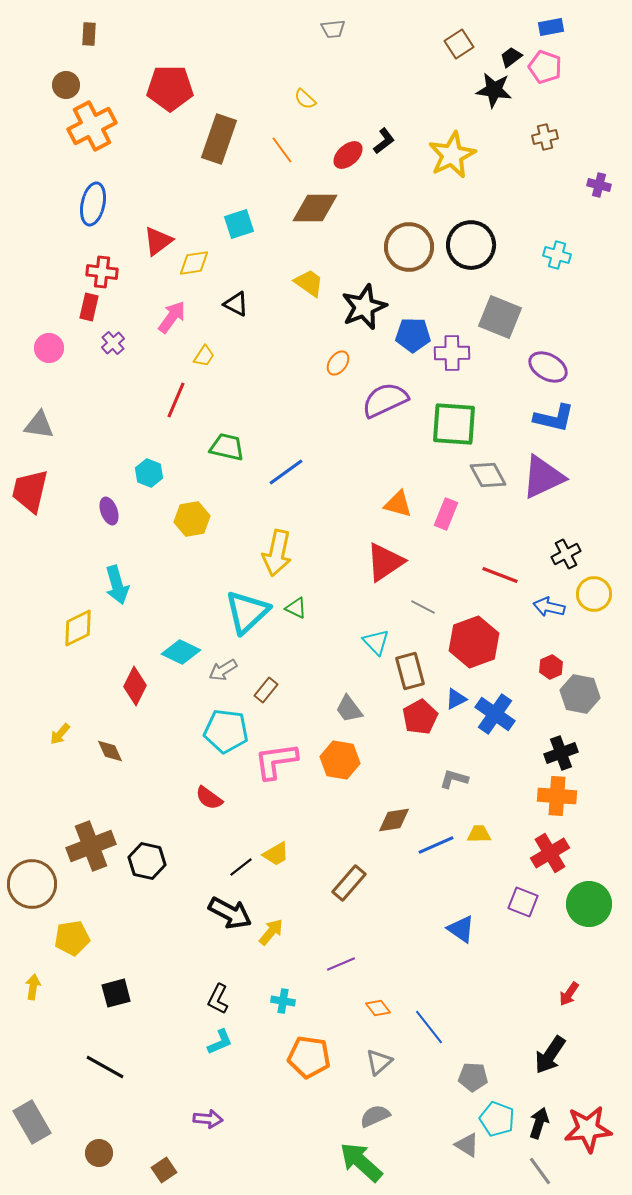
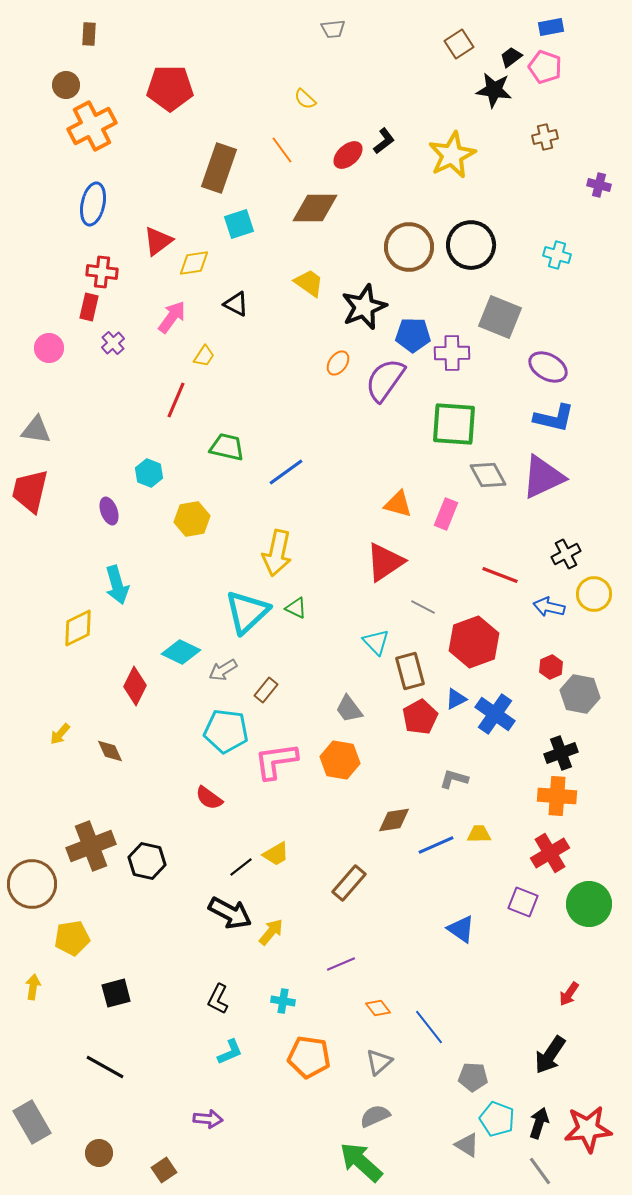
brown rectangle at (219, 139): moved 29 px down
purple semicircle at (385, 400): moved 20 px up; rotated 30 degrees counterclockwise
gray triangle at (39, 425): moved 3 px left, 5 px down
cyan L-shape at (220, 1042): moved 10 px right, 10 px down
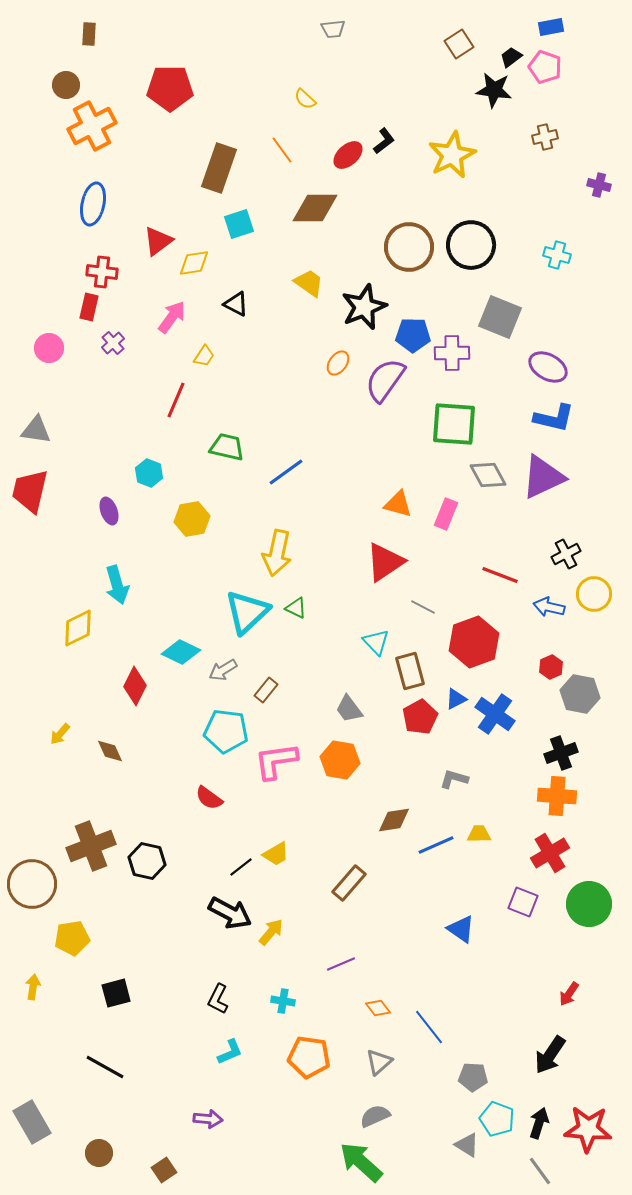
red star at (588, 1129): rotated 9 degrees clockwise
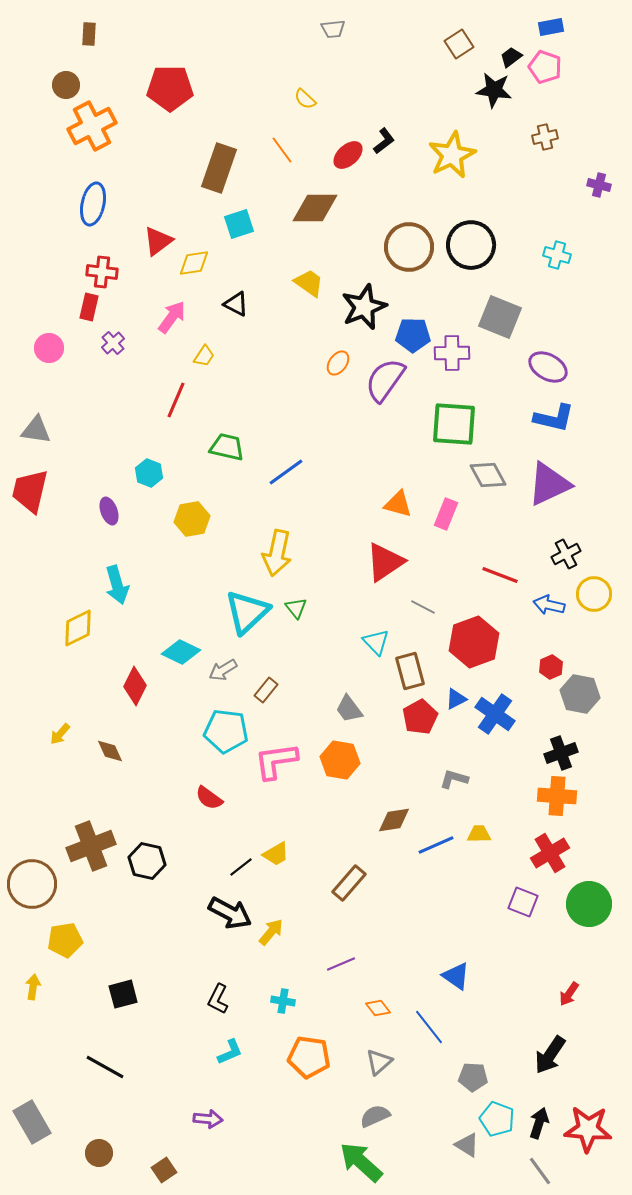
purple triangle at (543, 477): moved 6 px right, 7 px down
blue arrow at (549, 607): moved 2 px up
green triangle at (296, 608): rotated 25 degrees clockwise
blue triangle at (461, 929): moved 5 px left, 47 px down
yellow pentagon at (72, 938): moved 7 px left, 2 px down
black square at (116, 993): moved 7 px right, 1 px down
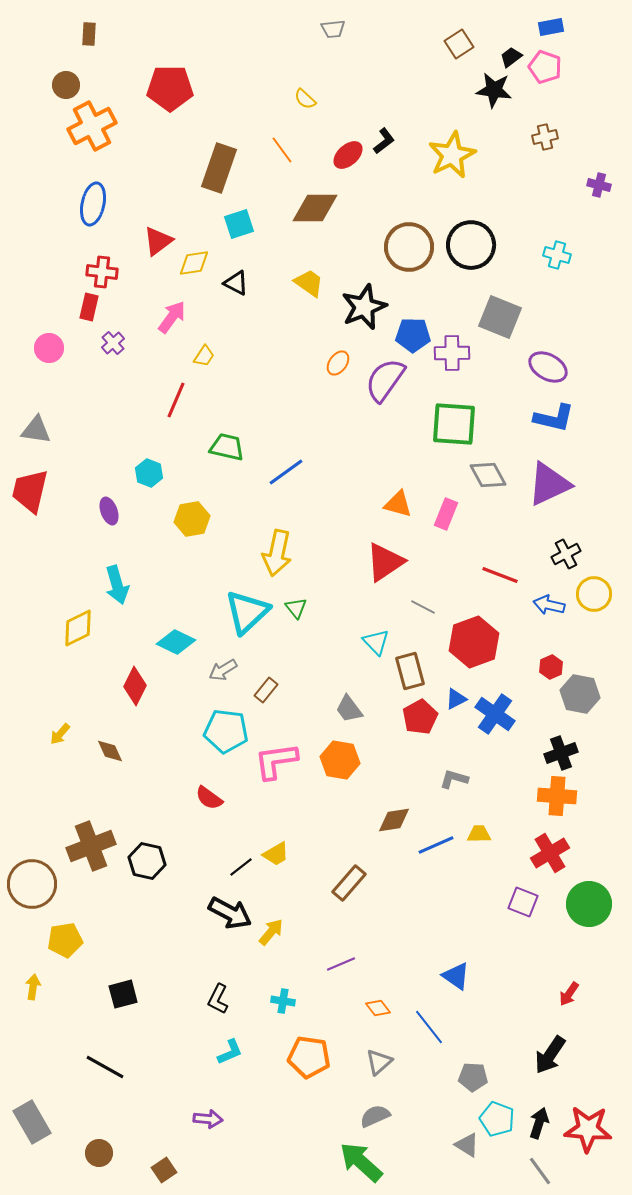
black triangle at (236, 304): moved 21 px up
cyan diamond at (181, 652): moved 5 px left, 10 px up
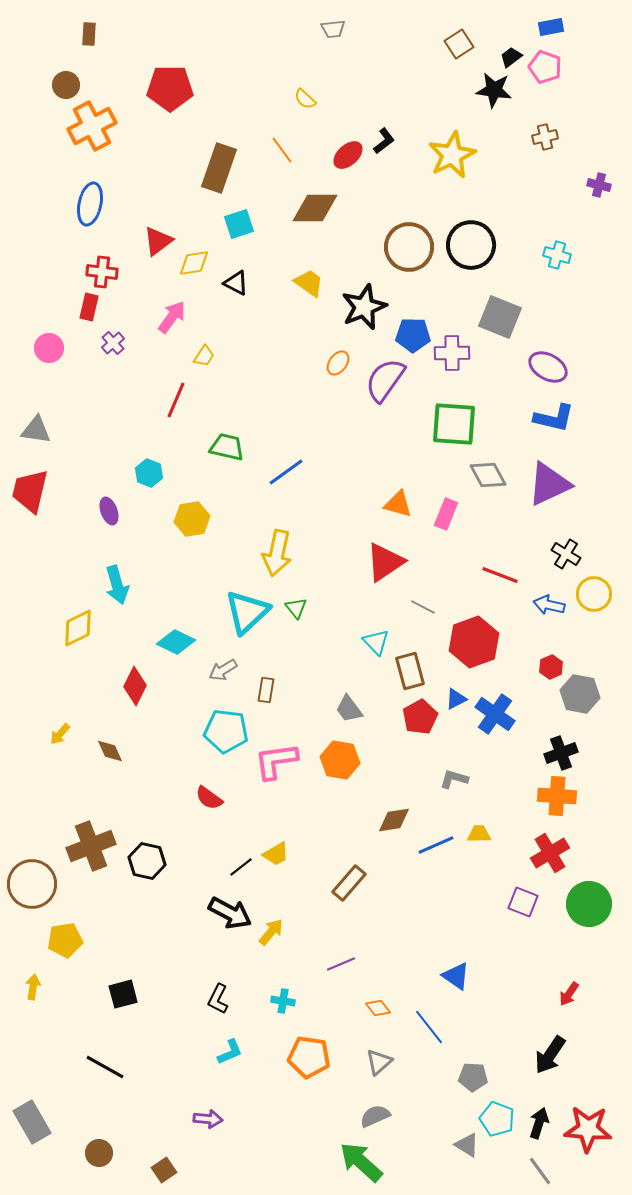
blue ellipse at (93, 204): moved 3 px left
black cross at (566, 554): rotated 32 degrees counterclockwise
brown rectangle at (266, 690): rotated 30 degrees counterclockwise
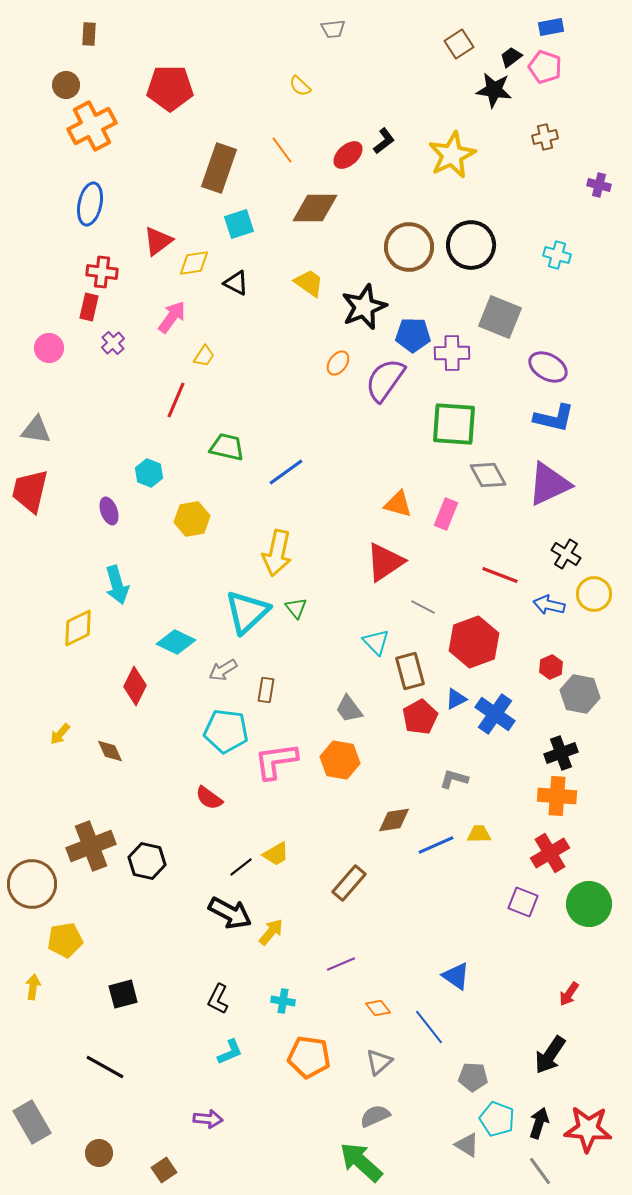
yellow semicircle at (305, 99): moved 5 px left, 13 px up
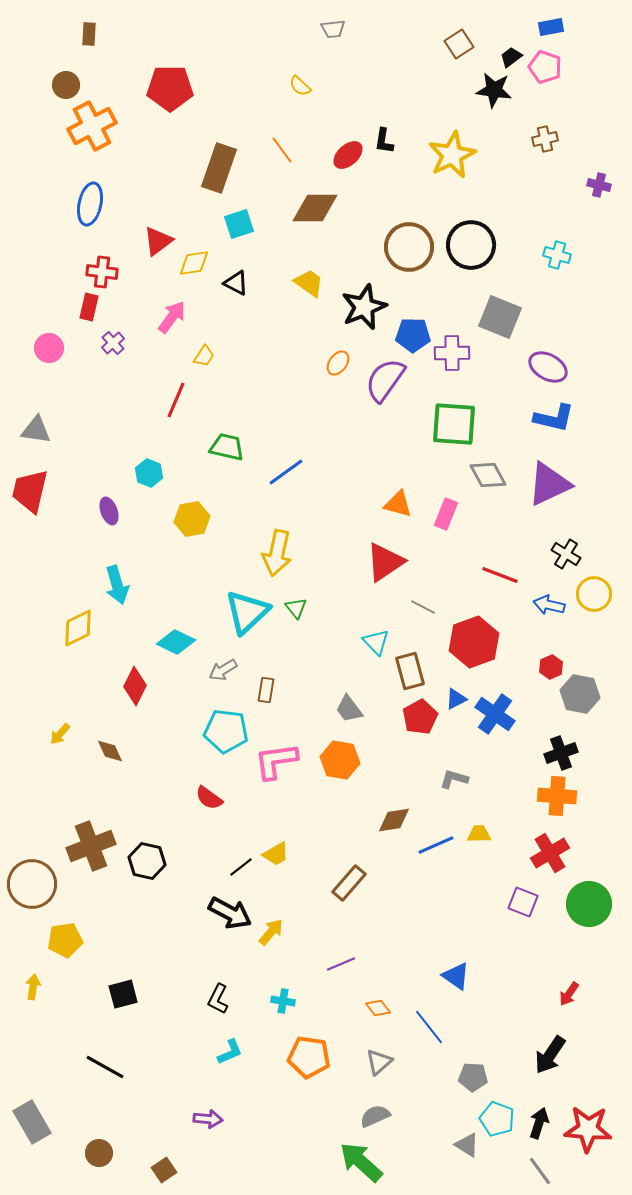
brown cross at (545, 137): moved 2 px down
black L-shape at (384, 141): rotated 136 degrees clockwise
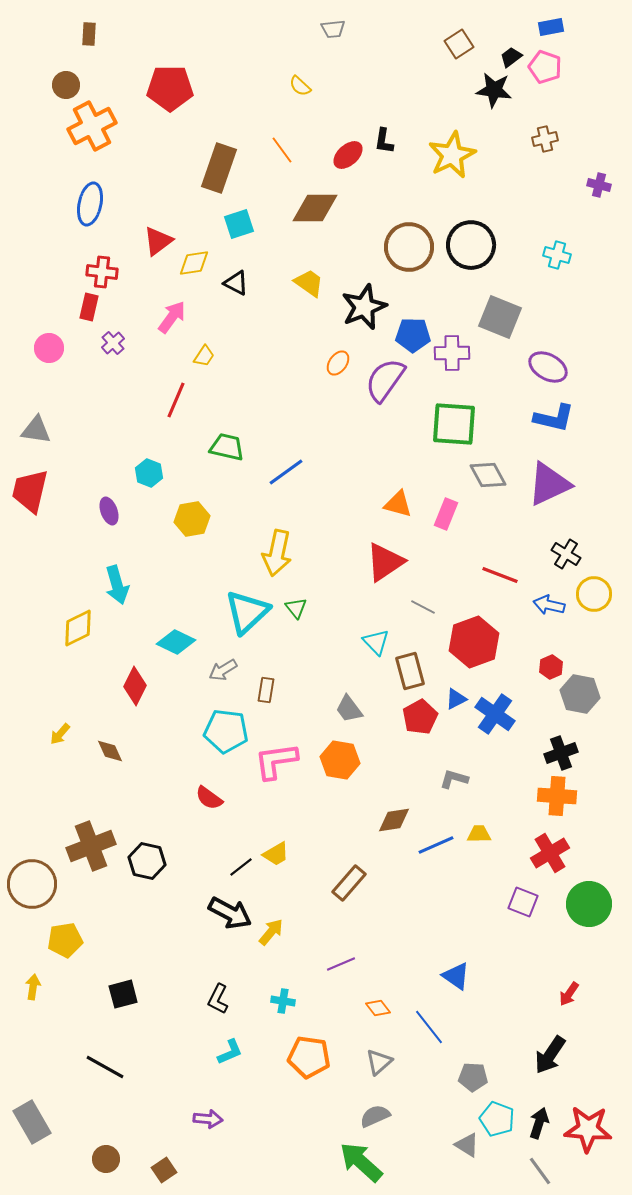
brown circle at (99, 1153): moved 7 px right, 6 px down
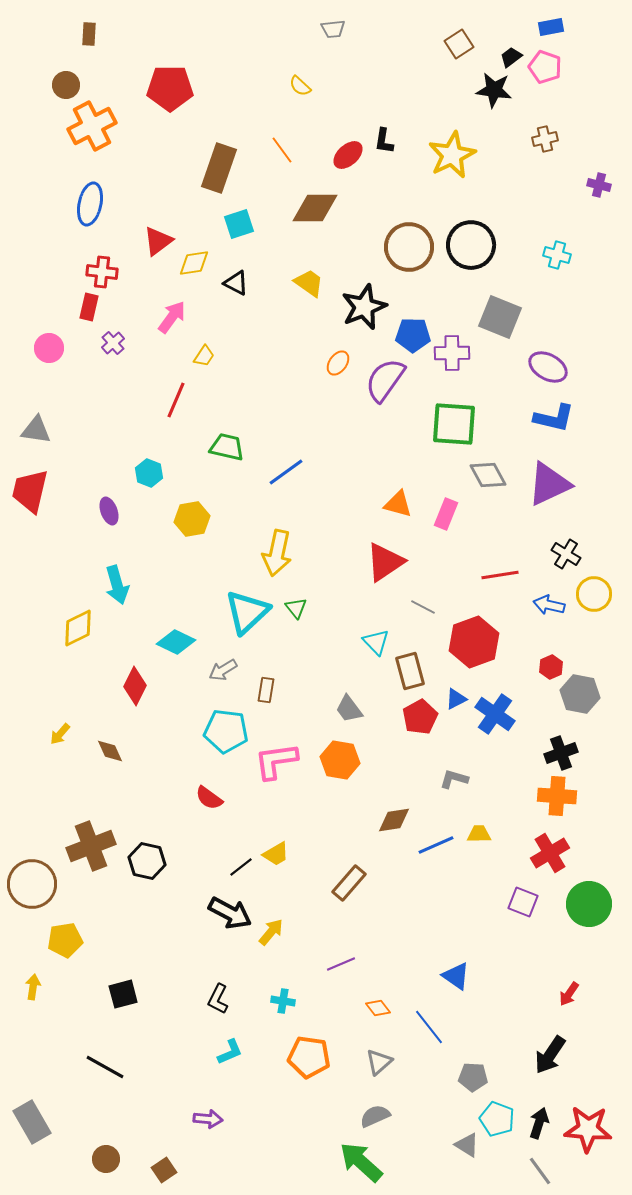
red line at (500, 575): rotated 30 degrees counterclockwise
